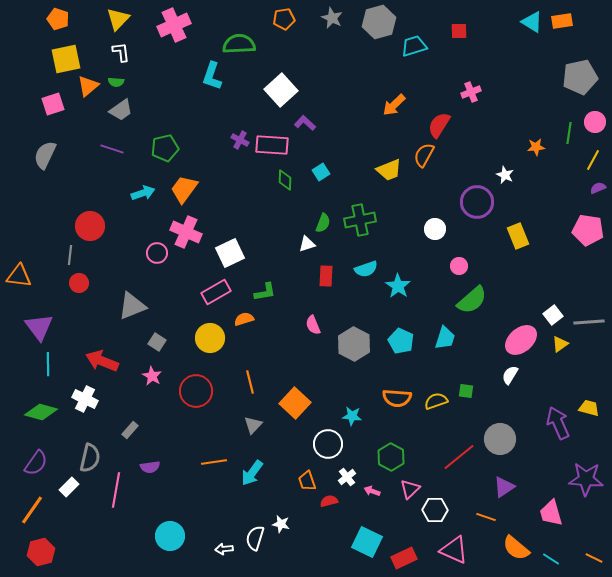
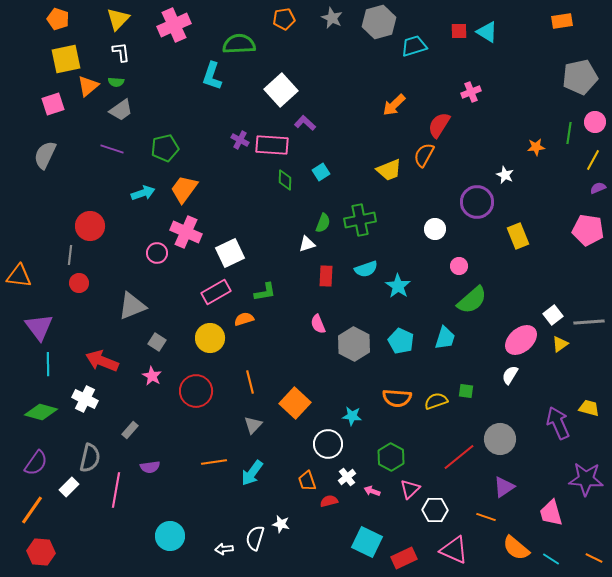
cyan triangle at (532, 22): moved 45 px left, 10 px down
pink semicircle at (313, 325): moved 5 px right, 1 px up
red hexagon at (41, 552): rotated 20 degrees clockwise
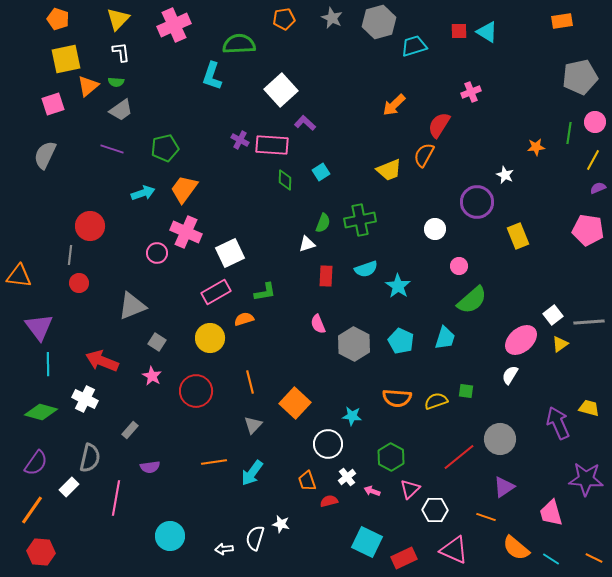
pink line at (116, 490): moved 8 px down
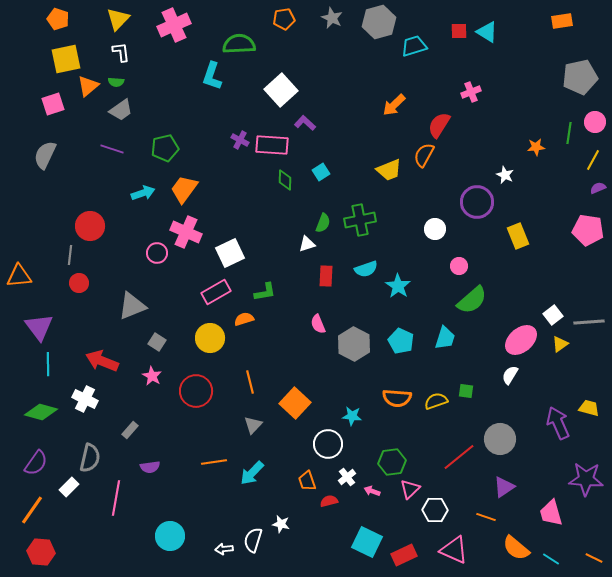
orange triangle at (19, 276): rotated 12 degrees counterclockwise
green hexagon at (391, 457): moved 1 px right, 5 px down; rotated 24 degrees clockwise
cyan arrow at (252, 473): rotated 8 degrees clockwise
white semicircle at (255, 538): moved 2 px left, 2 px down
red rectangle at (404, 558): moved 3 px up
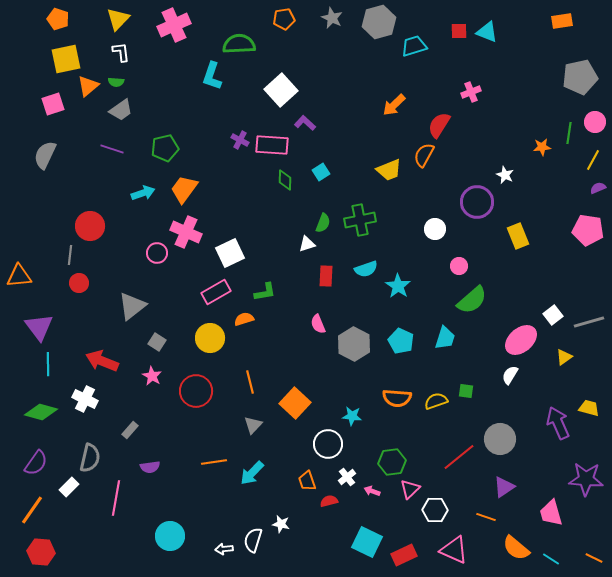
cyan triangle at (487, 32): rotated 10 degrees counterclockwise
orange star at (536, 147): moved 6 px right
gray triangle at (132, 306): rotated 16 degrees counterclockwise
gray line at (589, 322): rotated 12 degrees counterclockwise
yellow triangle at (560, 344): moved 4 px right, 13 px down
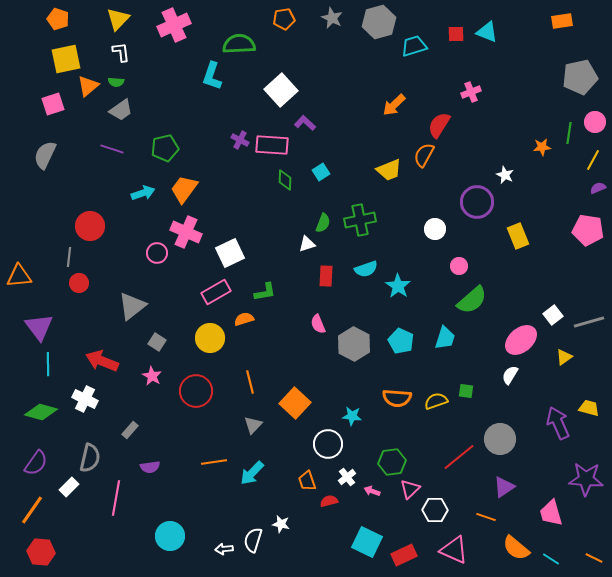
red square at (459, 31): moved 3 px left, 3 px down
gray line at (70, 255): moved 1 px left, 2 px down
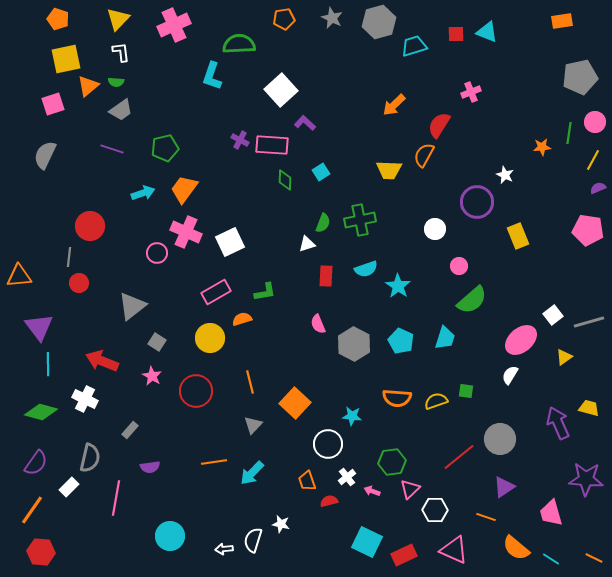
yellow trapezoid at (389, 170): rotated 24 degrees clockwise
white square at (230, 253): moved 11 px up
orange semicircle at (244, 319): moved 2 px left
